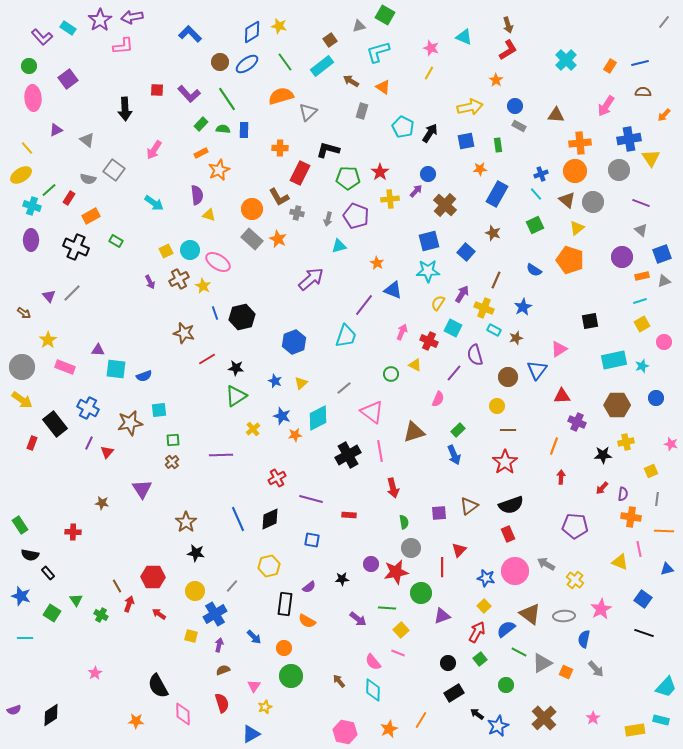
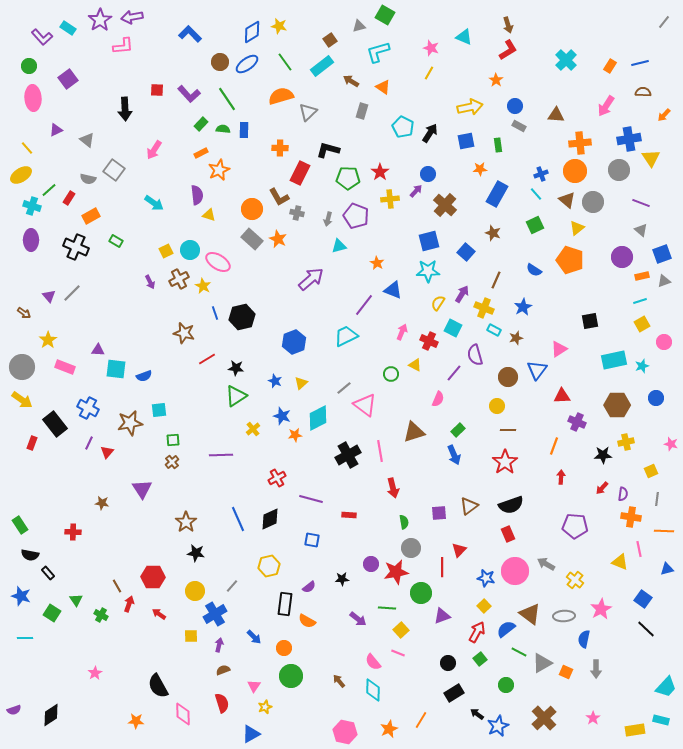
cyan trapezoid at (346, 336): rotated 135 degrees counterclockwise
pink triangle at (372, 412): moved 7 px left, 7 px up
black line at (644, 633): moved 2 px right, 4 px up; rotated 24 degrees clockwise
yellow square at (191, 636): rotated 16 degrees counterclockwise
gray arrow at (596, 669): rotated 42 degrees clockwise
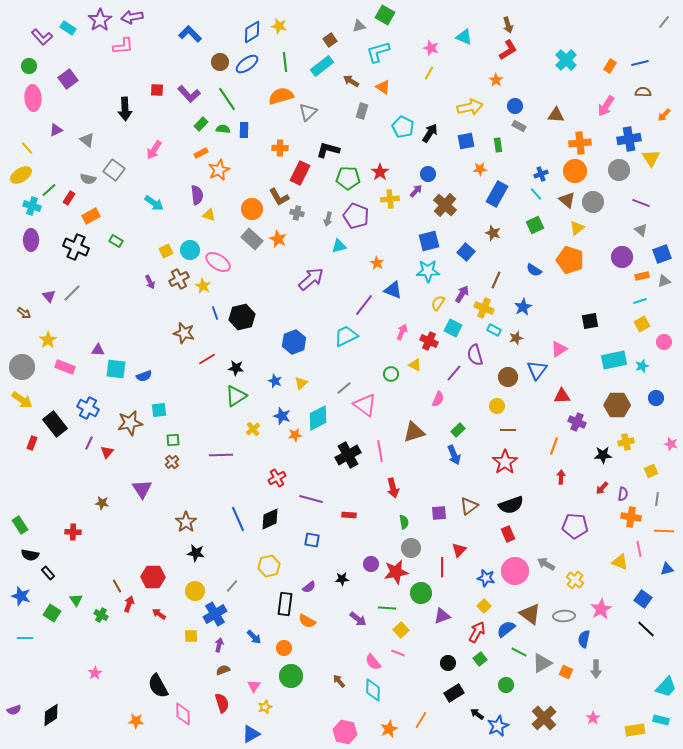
green line at (285, 62): rotated 30 degrees clockwise
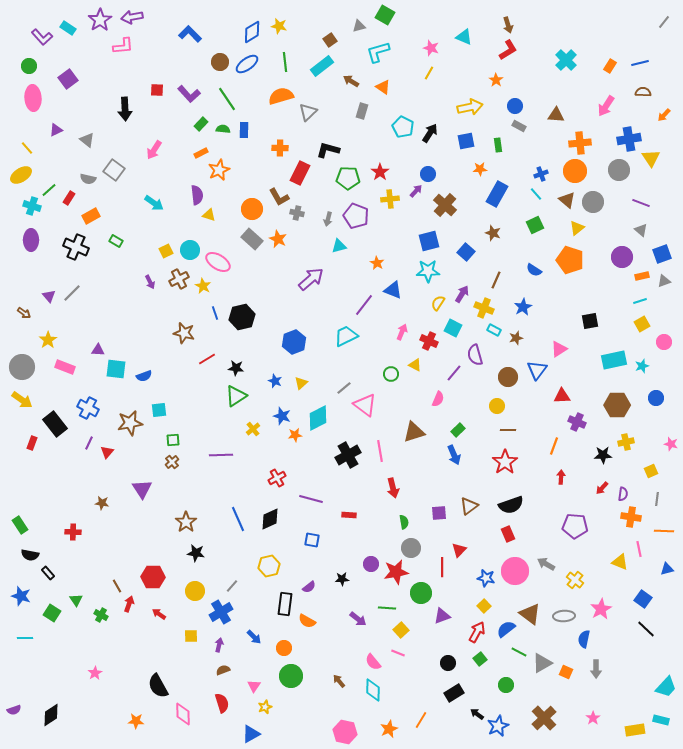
blue cross at (215, 614): moved 6 px right, 2 px up
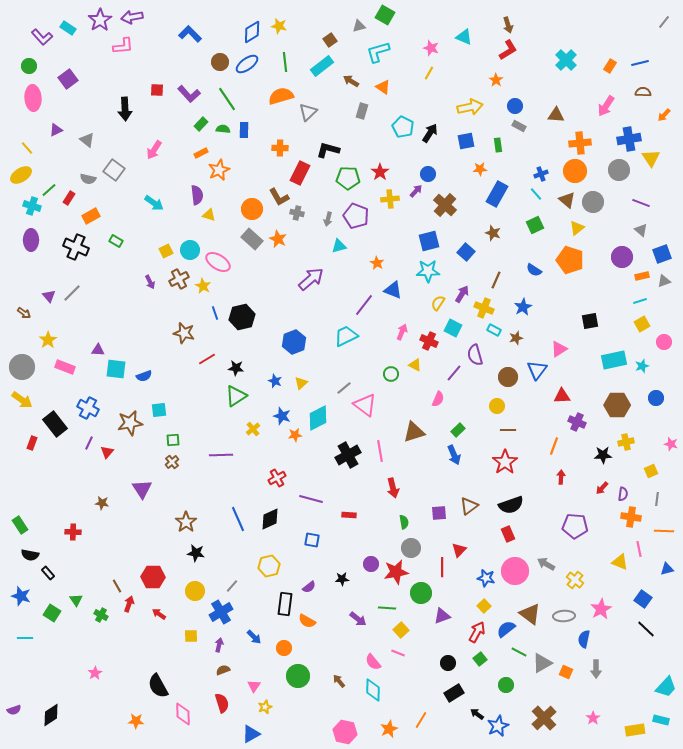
green circle at (291, 676): moved 7 px right
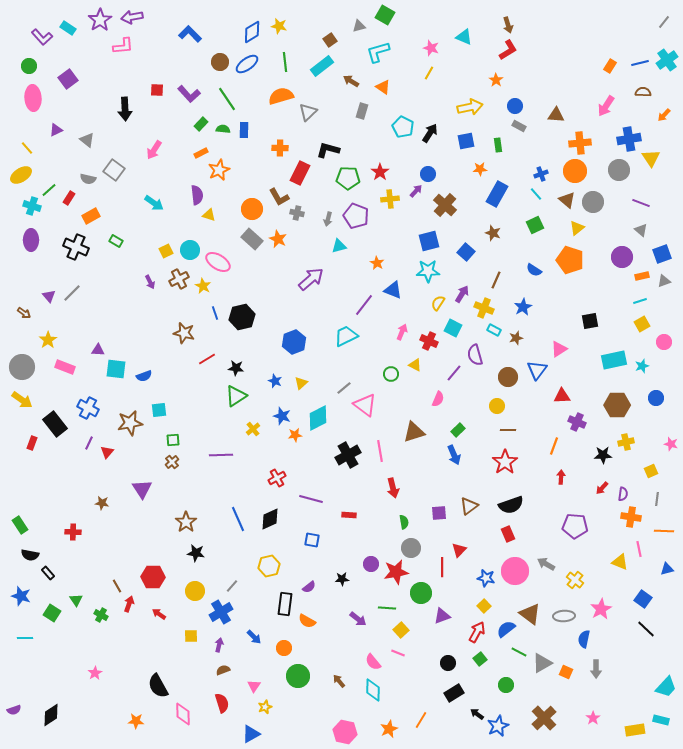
cyan cross at (566, 60): moved 101 px right; rotated 10 degrees clockwise
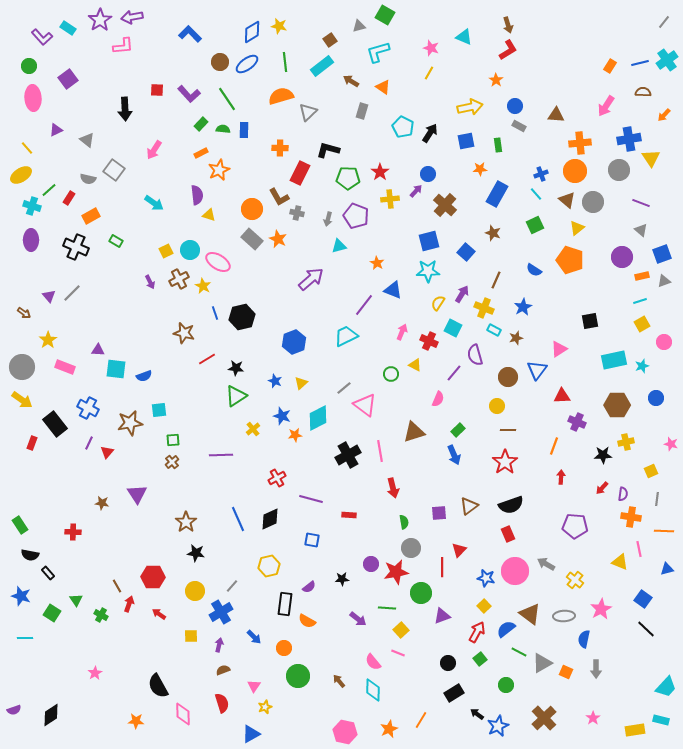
purple triangle at (142, 489): moved 5 px left, 5 px down
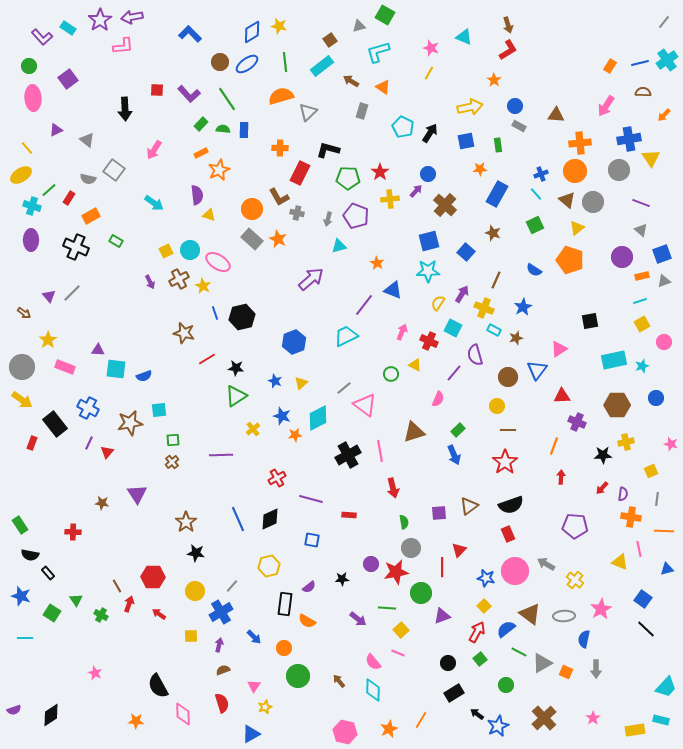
orange star at (496, 80): moved 2 px left
pink star at (95, 673): rotated 16 degrees counterclockwise
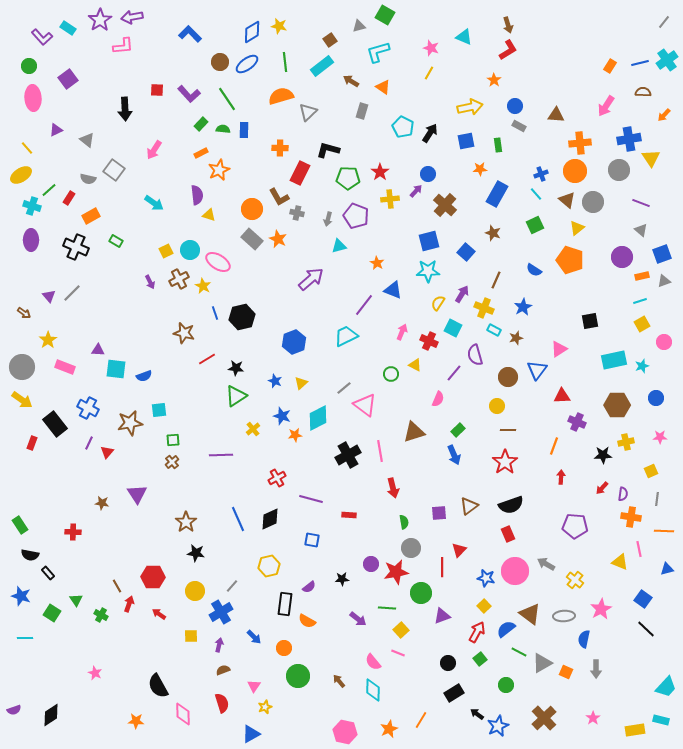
pink star at (671, 444): moved 11 px left, 7 px up; rotated 16 degrees counterclockwise
